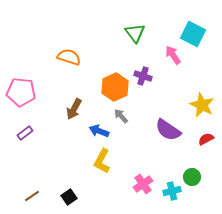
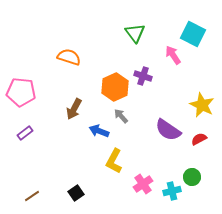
red semicircle: moved 7 px left
yellow L-shape: moved 12 px right
black square: moved 7 px right, 4 px up
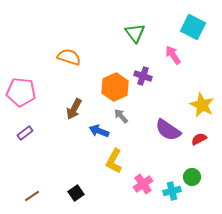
cyan square: moved 7 px up
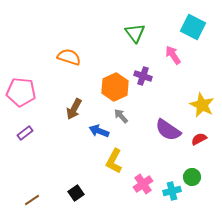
brown line: moved 4 px down
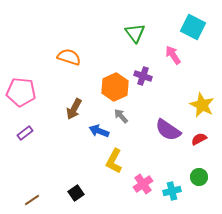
green circle: moved 7 px right
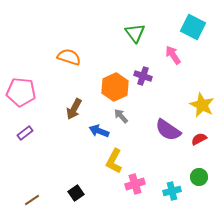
pink cross: moved 8 px left; rotated 18 degrees clockwise
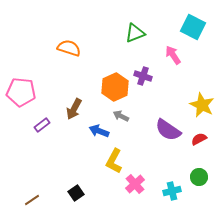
green triangle: rotated 45 degrees clockwise
orange semicircle: moved 9 px up
gray arrow: rotated 21 degrees counterclockwise
purple rectangle: moved 17 px right, 8 px up
pink cross: rotated 24 degrees counterclockwise
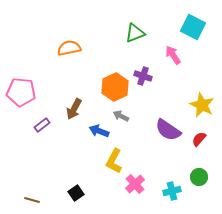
orange semicircle: rotated 30 degrees counterclockwise
red semicircle: rotated 21 degrees counterclockwise
brown line: rotated 49 degrees clockwise
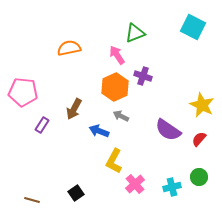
pink arrow: moved 56 px left
pink pentagon: moved 2 px right
purple rectangle: rotated 21 degrees counterclockwise
cyan cross: moved 4 px up
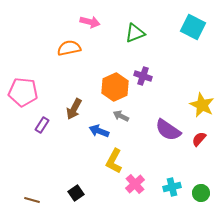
pink arrow: moved 27 px left, 33 px up; rotated 138 degrees clockwise
green circle: moved 2 px right, 16 px down
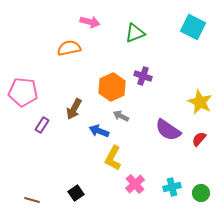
orange hexagon: moved 3 px left
yellow star: moved 2 px left, 3 px up
yellow L-shape: moved 1 px left, 3 px up
